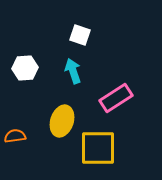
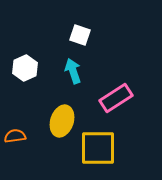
white hexagon: rotated 20 degrees counterclockwise
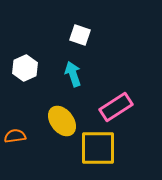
cyan arrow: moved 3 px down
pink rectangle: moved 9 px down
yellow ellipse: rotated 56 degrees counterclockwise
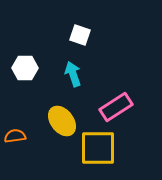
white hexagon: rotated 25 degrees clockwise
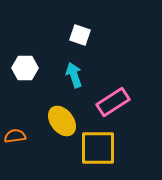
cyan arrow: moved 1 px right, 1 px down
pink rectangle: moved 3 px left, 5 px up
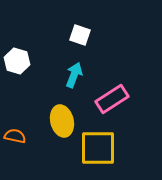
white hexagon: moved 8 px left, 7 px up; rotated 15 degrees clockwise
cyan arrow: rotated 40 degrees clockwise
pink rectangle: moved 1 px left, 3 px up
yellow ellipse: rotated 24 degrees clockwise
orange semicircle: rotated 20 degrees clockwise
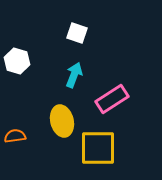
white square: moved 3 px left, 2 px up
orange semicircle: rotated 20 degrees counterclockwise
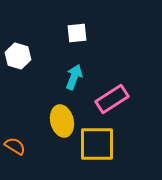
white square: rotated 25 degrees counterclockwise
white hexagon: moved 1 px right, 5 px up
cyan arrow: moved 2 px down
orange semicircle: moved 10 px down; rotated 40 degrees clockwise
yellow square: moved 1 px left, 4 px up
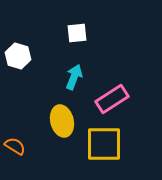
yellow square: moved 7 px right
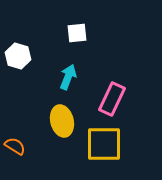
cyan arrow: moved 6 px left
pink rectangle: rotated 32 degrees counterclockwise
